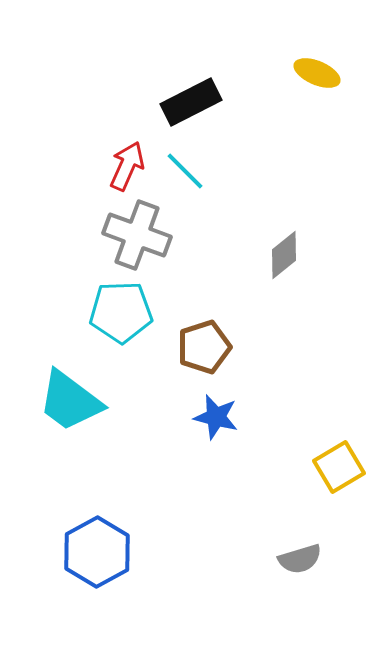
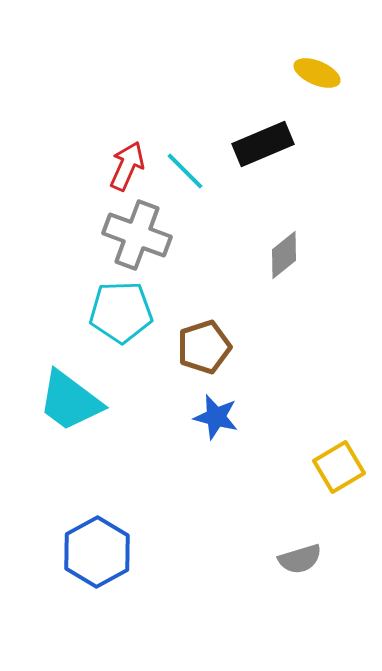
black rectangle: moved 72 px right, 42 px down; rotated 4 degrees clockwise
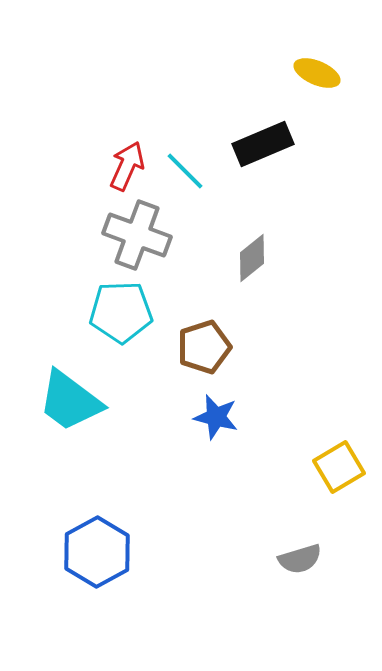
gray diamond: moved 32 px left, 3 px down
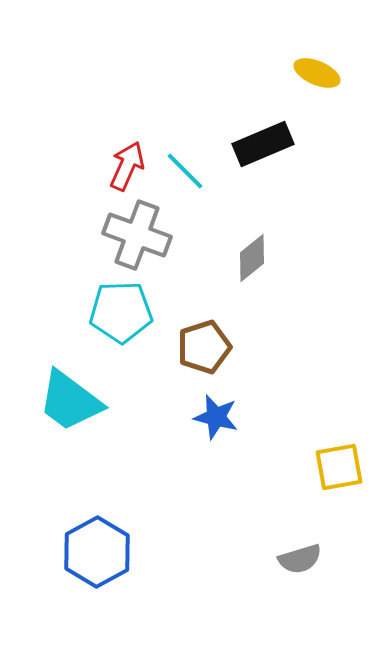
yellow square: rotated 21 degrees clockwise
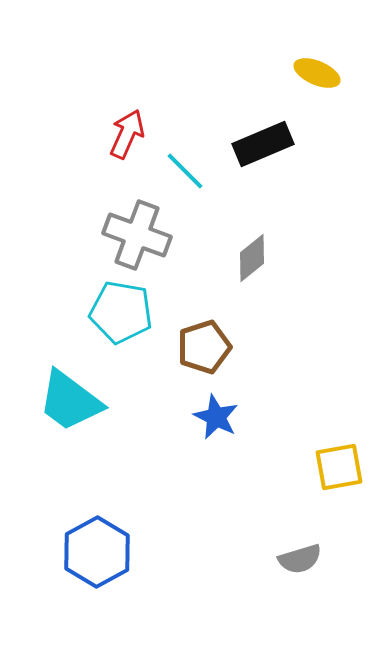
red arrow: moved 32 px up
cyan pentagon: rotated 12 degrees clockwise
blue star: rotated 12 degrees clockwise
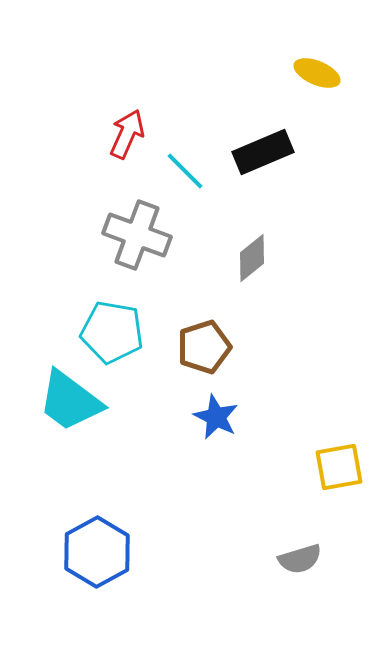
black rectangle: moved 8 px down
cyan pentagon: moved 9 px left, 20 px down
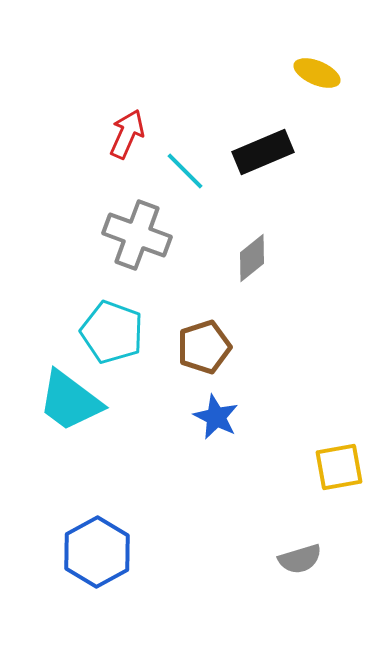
cyan pentagon: rotated 10 degrees clockwise
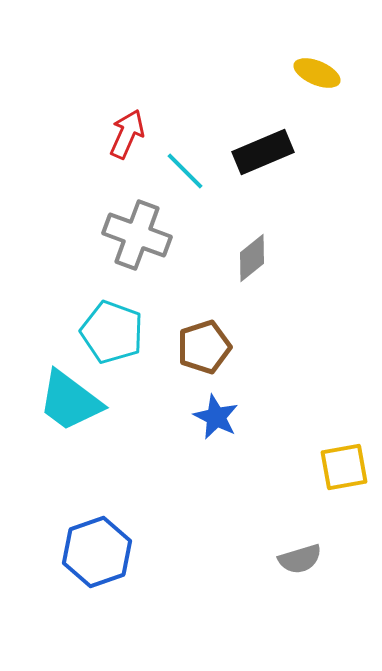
yellow square: moved 5 px right
blue hexagon: rotated 10 degrees clockwise
